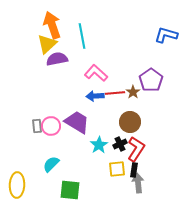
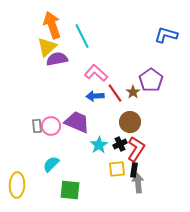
cyan line: rotated 15 degrees counterclockwise
yellow triangle: moved 3 px down
red line: rotated 60 degrees clockwise
purple trapezoid: rotated 8 degrees counterclockwise
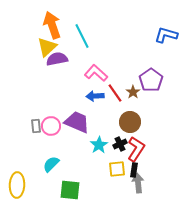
gray rectangle: moved 1 px left
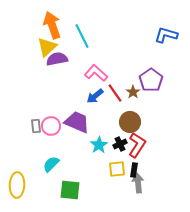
blue arrow: rotated 36 degrees counterclockwise
red L-shape: moved 1 px right, 4 px up
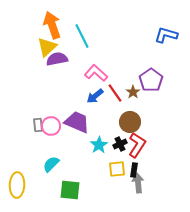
gray rectangle: moved 2 px right, 1 px up
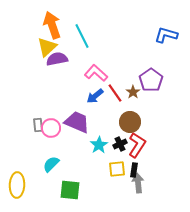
pink circle: moved 2 px down
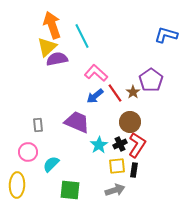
pink circle: moved 23 px left, 24 px down
yellow square: moved 3 px up
gray arrow: moved 23 px left, 7 px down; rotated 78 degrees clockwise
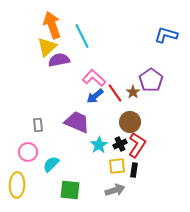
purple semicircle: moved 2 px right, 1 px down
pink L-shape: moved 2 px left, 5 px down
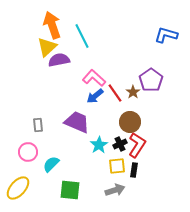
yellow ellipse: moved 1 px right, 3 px down; rotated 40 degrees clockwise
